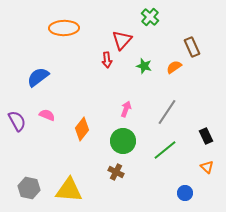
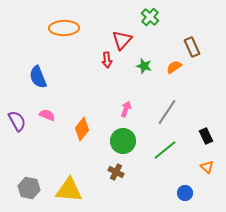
blue semicircle: rotated 75 degrees counterclockwise
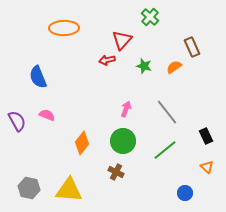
red arrow: rotated 84 degrees clockwise
gray line: rotated 72 degrees counterclockwise
orange diamond: moved 14 px down
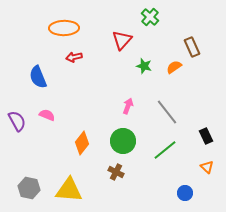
red arrow: moved 33 px left, 3 px up
pink arrow: moved 2 px right, 3 px up
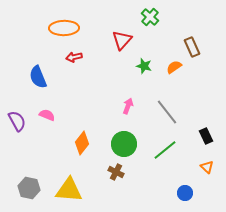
green circle: moved 1 px right, 3 px down
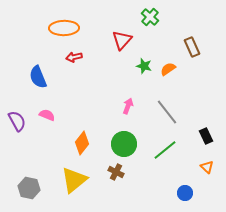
orange semicircle: moved 6 px left, 2 px down
yellow triangle: moved 5 px right, 10 px up; rotated 44 degrees counterclockwise
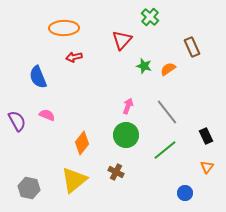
green circle: moved 2 px right, 9 px up
orange triangle: rotated 24 degrees clockwise
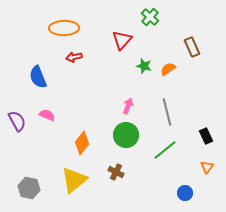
gray line: rotated 24 degrees clockwise
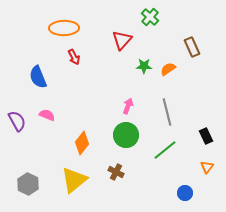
red arrow: rotated 105 degrees counterclockwise
green star: rotated 14 degrees counterclockwise
gray hexagon: moved 1 px left, 4 px up; rotated 15 degrees clockwise
